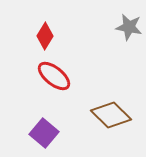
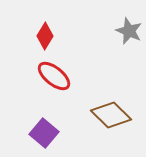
gray star: moved 4 px down; rotated 12 degrees clockwise
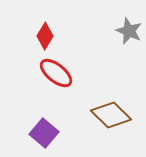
red ellipse: moved 2 px right, 3 px up
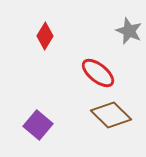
red ellipse: moved 42 px right
purple square: moved 6 px left, 8 px up
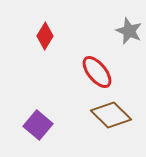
red ellipse: moved 1 px left, 1 px up; rotated 12 degrees clockwise
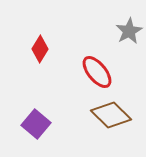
gray star: rotated 20 degrees clockwise
red diamond: moved 5 px left, 13 px down
purple square: moved 2 px left, 1 px up
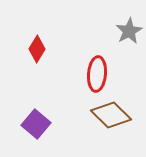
red diamond: moved 3 px left
red ellipse: moved 2 px down; rotated 44 degrees clockwise
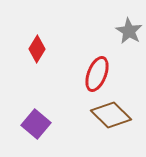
gray star: rotated 12 degrees counterclockwise
red ellipse: rotated 16 degrees clockwise
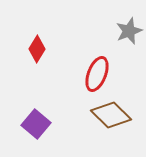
gray star: rotated 20 degrees clockwise
